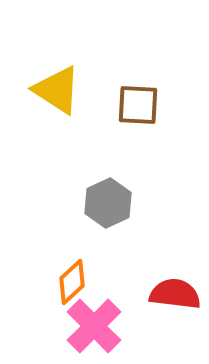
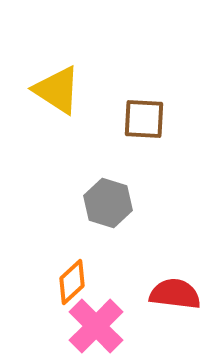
brown square: moved 6 px right, 14 px down
gray hexagon: rotated 18 degrees counterclockwise
pink cross: moved 2 px right
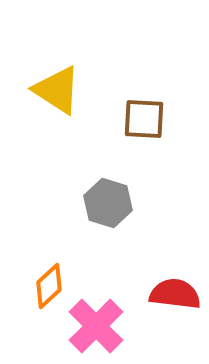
orange diamond: moved 23 px left, 4 px down
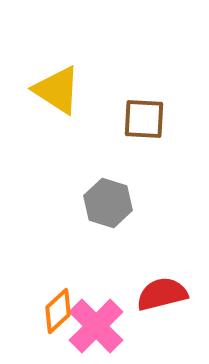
orange diamond: moved 9 px right, 25 px down
red semicircle: moved 13 px left; rotated 21 degrees counterclockwise
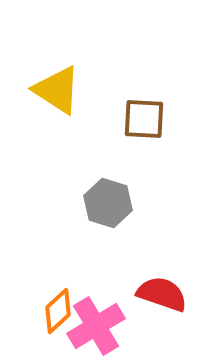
red semicircle: rotated 33 degrees clockwise
pink cross: rotated 14 degrees clockwise
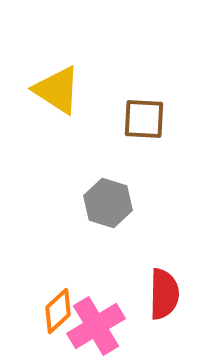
red semicircle: moved 2 px right; rotated 72 degrees clockwise
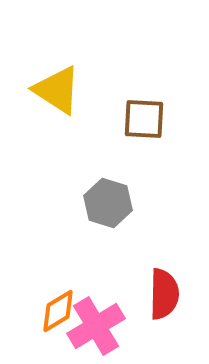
orange diamond: rotated 12 degrees clockwise
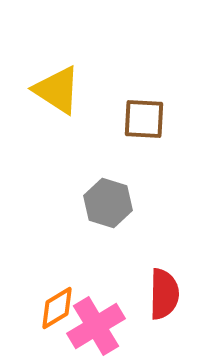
orange diamond: moved 1 px left, 3 px up
